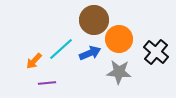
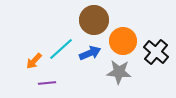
orange circle: moved 4 px right, 2 px down
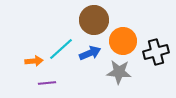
black cross: rotated 35 degrees clockwise
orange arrow: rotated 138 degrees counterclockwise
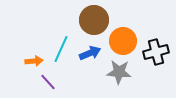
cyan line: rotated 24 degrees counterclockwise
purple line: moved 1 px right, 1 px up; rotated 54 degrees clockwise
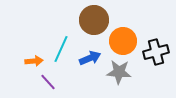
blue arrow: moved 5 px down
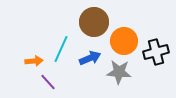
brown circle: moved 2 px down
orange circle: moved 1 px right
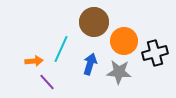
black cross: moved 1 px left, 1 px down
blue arrow: moved 6 px down; rotated 50 degrees counterclockwise
purple line: moved 1 px left
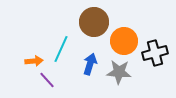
purple line: moved 2 px up
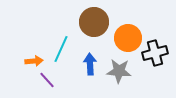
orange circle: moved 4 px right, 3 px up
blue arrow: rotated 20 degrees counterclockwise
gray star: moved 1 px up
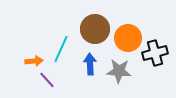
brown circle: moved 1 px right, 7 px down
